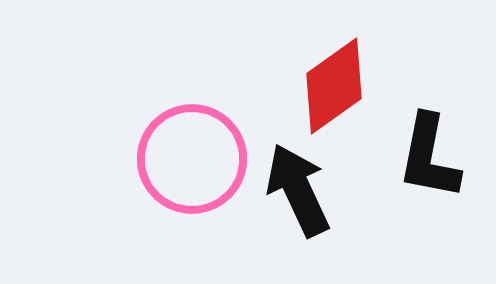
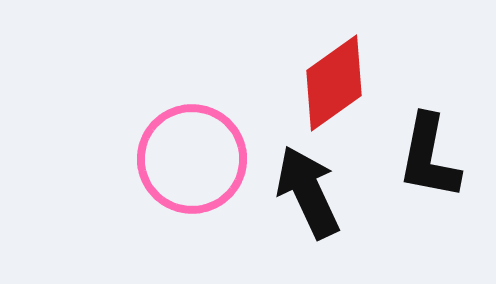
red diamond: moved 3 px up
black arrow: moved 10 px right, 2 px down
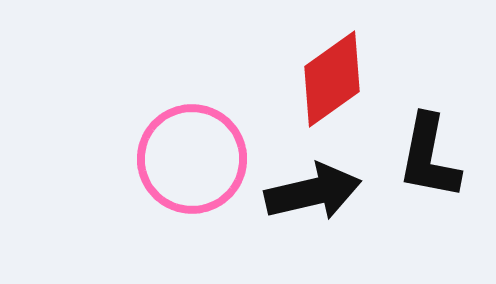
red diamond: moved 2 px left, 4 px up
black arrow: moved 5 px right; rotated 102 degrees clockwise
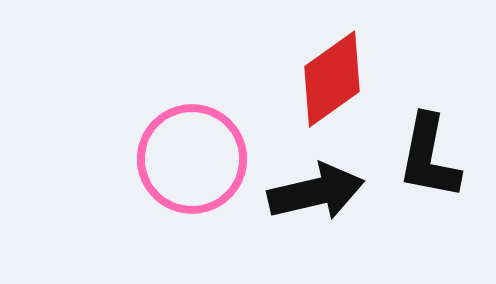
black arrow: moved 3 px right
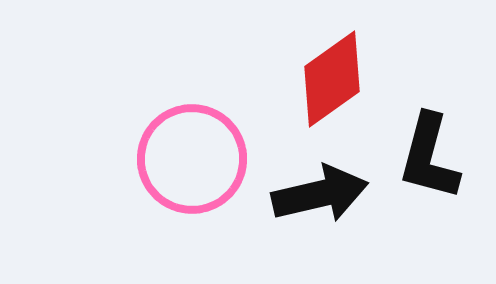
black L-shape: rotated 4 degrees clockwise
black arrow: moved 4 px right, 2 px down
